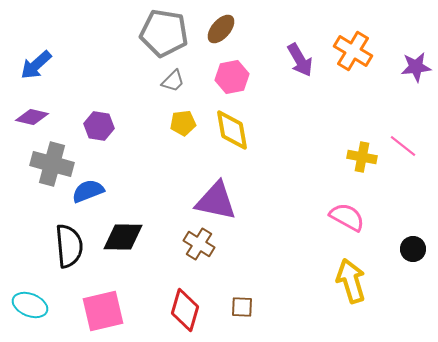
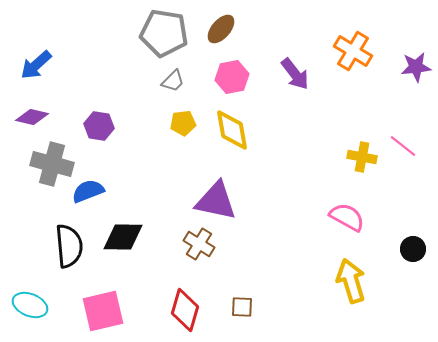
purple arrow: moved 5 px left, 14 px down; rotated 8 degrees counterclockwise
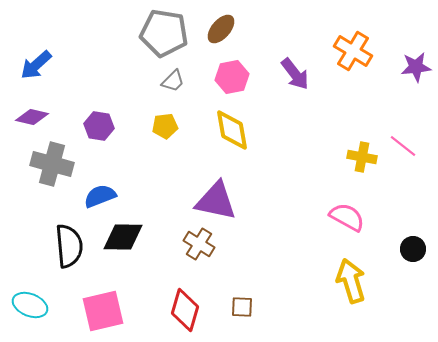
yellow pentagon: moved 18 px left, 3 px down
blue semicircle: moved 12 px right, 5 px down
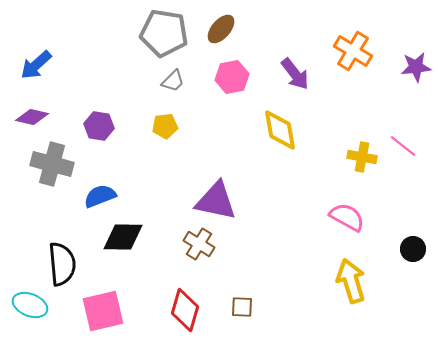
yellow diamond: moved 48 px right
black semicircle: moved 7 px left, 18 px down
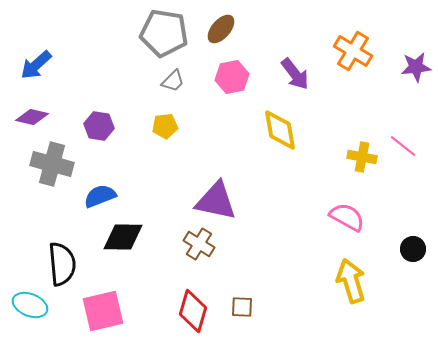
red diamond: moved 8 px right, 1 px down
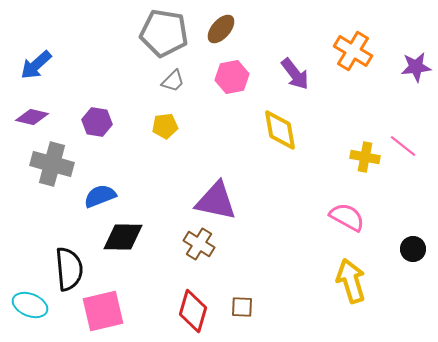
purple hexagon: moved 2 px left, 4 px up
yellow cross: moved 3 px right
black semicircle: moved 7 px right, 5 px down
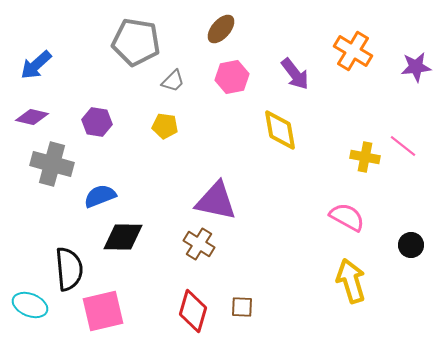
gray pentagon: moved 28 px left, 9 px down
yellow pentagon: rotated 15 degrees clockwise
black circle: moved 2 px left, 4 px up
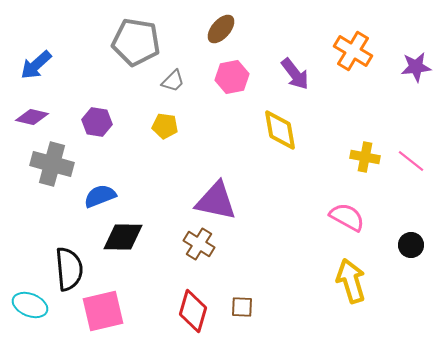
pink line: moved 8 px right, 15 px down
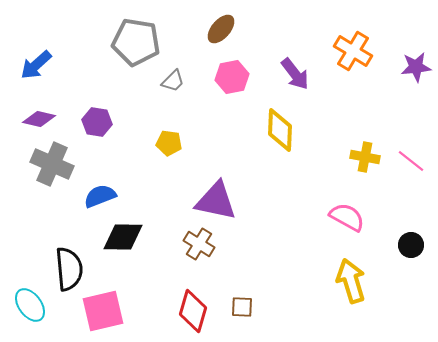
purple diamond: moved 7 px right, 2 px down
yellow pentagon: moved 4 px right, 17 px down
yellow diamond: rotated 12 degrees clockwise
gray cross: rotated 9 degrees clockwise
cyan ellipse: rotated 32 degrees clockwise
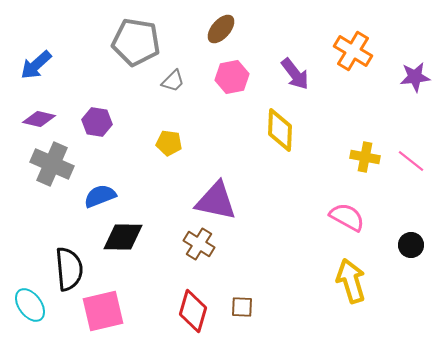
purple star: moved 1 px left, 10 px down
